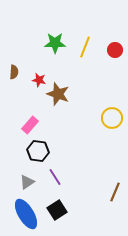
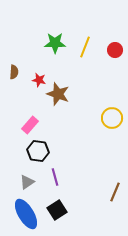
purple line: rotated 18 degrees clockwise
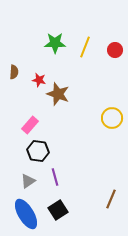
gray triangle: moved 1 px right, 1 px up
brown line: moved 4 px left, 7 px down
black square: moved 1 px right
